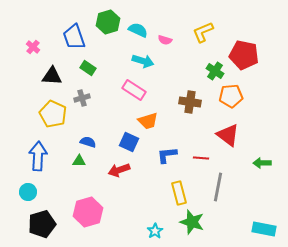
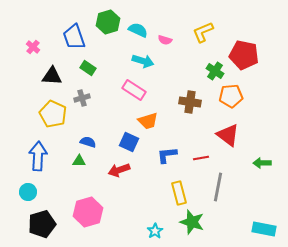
red line: rotated 14 degrees counterclockwise
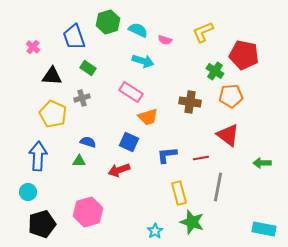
pink rectangle: moved 3 px left, 2 px down
orange trapezoid: moved 4 px up
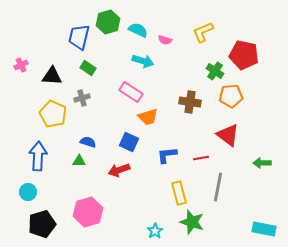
blue trapezoid: moved 5 px right; rotated 32 degrees clockwise
pink cross: moved 12 px left, 18 px down; rotated 24 degrees clockwise
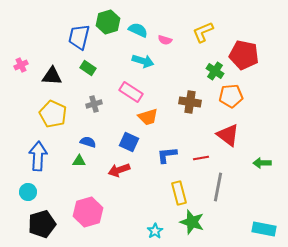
gray cross: moved 12 px right, 6 px down
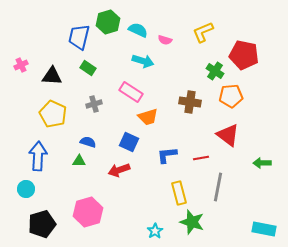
cyan circle: moved 2 px left, 3 px up
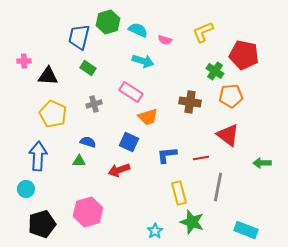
pink cross: moved 3 px right, 4 px up; rotated 24 degrees clockwise
black triangle: moved 4 px left
cyan rectangle: moved 18 px left, 1 px down; rotated 10 degrees clockwise
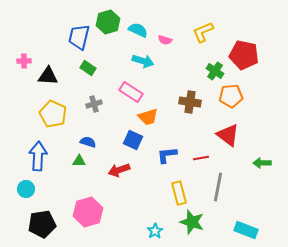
blue square: moved 4 px right, 2 px up
black pentagon: rotated 8 degrees clockwise
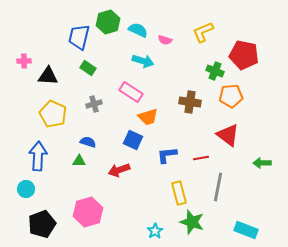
green cross: rotated 12 degrees counterclockwise
black pentagon: rotated 12 degrees counterclockwise
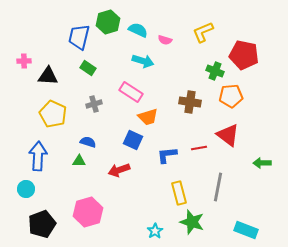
red line: moved 2 px left, 10 px up
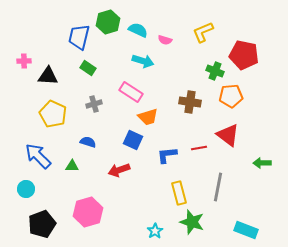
blue arrow: rotated 48 degrees counterclockwise
green triangle: moved 7 px left, 5 px down
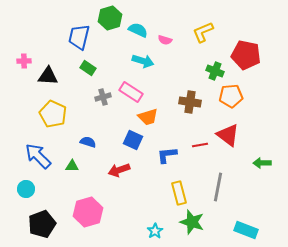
green hexagon: moved 2 px right, 4 px up
red pentagon: moved 2 px right
gray cross: moved 9 px right, 7 px up
red line: moved 1 px right, 3 px up
